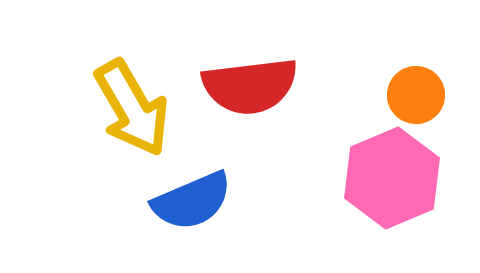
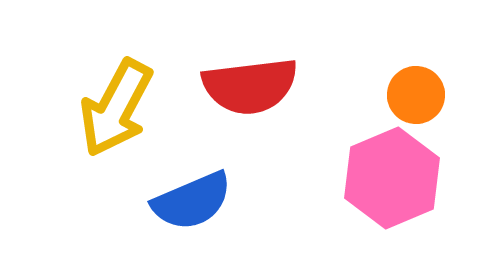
yellow arrow: moved 16 px left; rotated 58 degrees clockwise
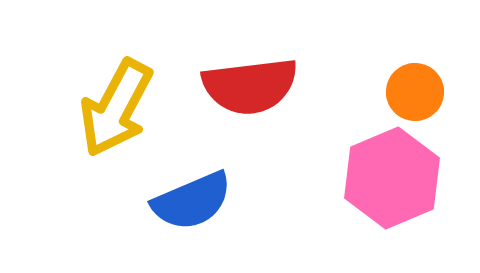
orange circle: moved 1 px left, 3 px up
